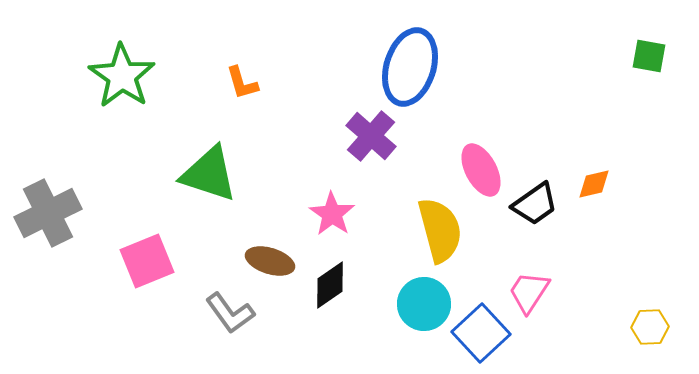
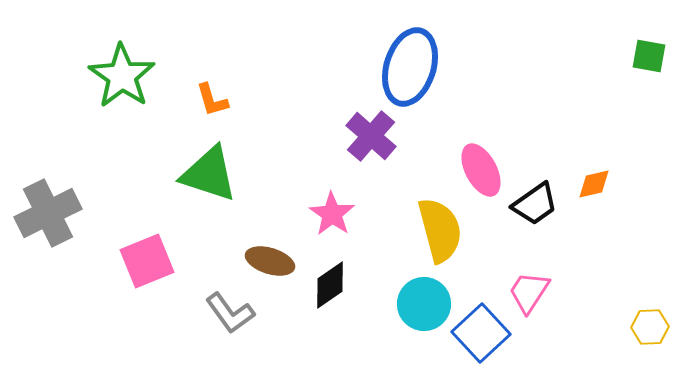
orange L-shape: moved 30 px left, 17 px down
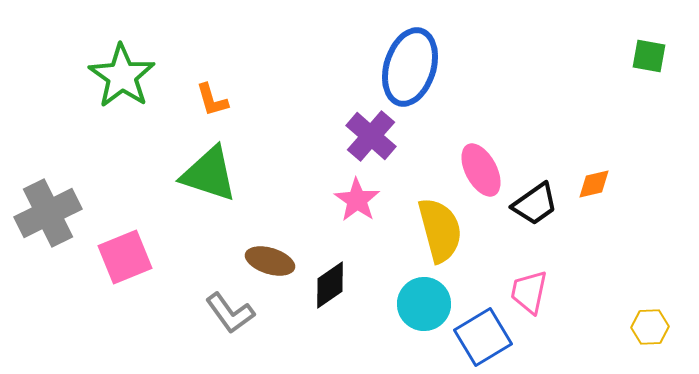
pink star: moved 25 px right, 14 px up
pink square: moved 22 px left, 4 px up
pink trapezoid: rotated 21 degrees counterclockwise
blue square: moved 2 px right, 4 px down; rotated 12 degrees clockwise
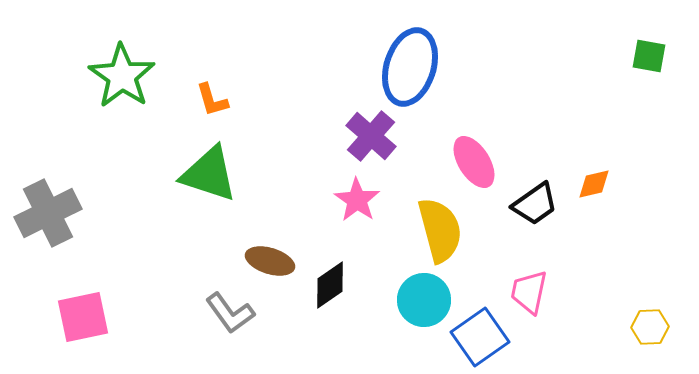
pink ellipse: moved 7 px left, 8 px up; rotated 4 degrees counterclockwise
pink square: moved 42 px left, 60 px down; rotated 10 degrees clockwise
cyan circle: moved 4 px up
blue square: moved 3 px left; rotated 4 degrees counterclockwise
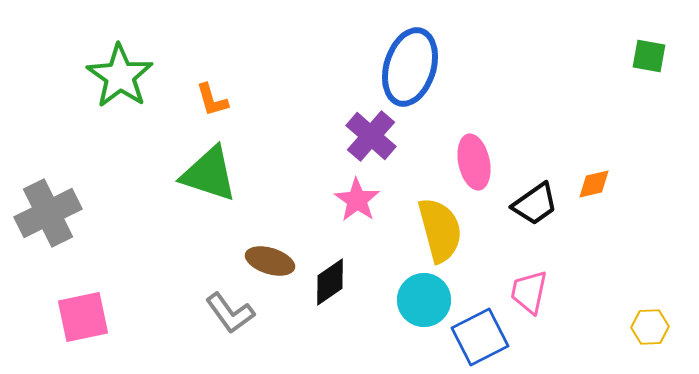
green star: moved 2 px left
pink ellipse: rotated 20 degrees clockwise
black diamond: moved 3 px up
blue square: rotated 8 degrees clockwise
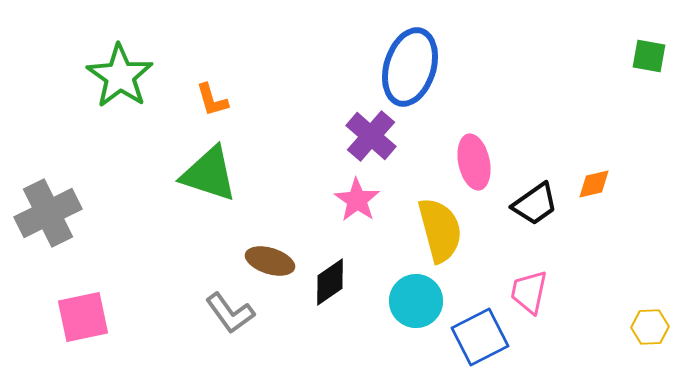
cyan circle: moved 8 px left, 1 px down
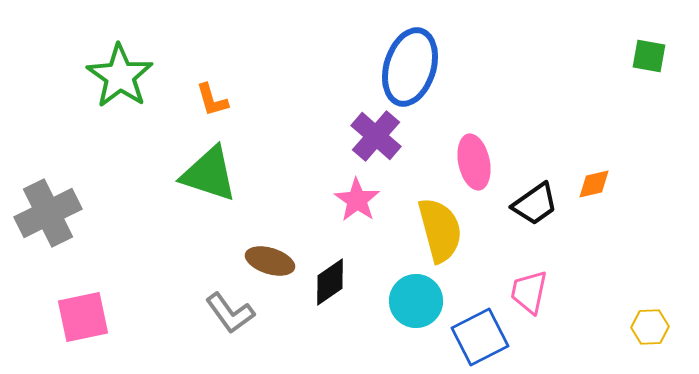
purple cross: moved 5 px right
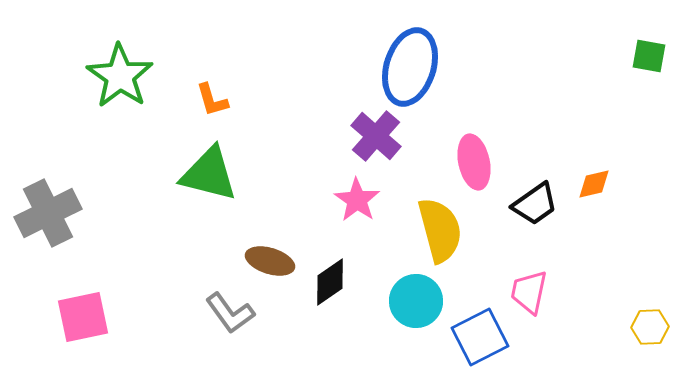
green triangle: rotated 4 degrees counterclockwise
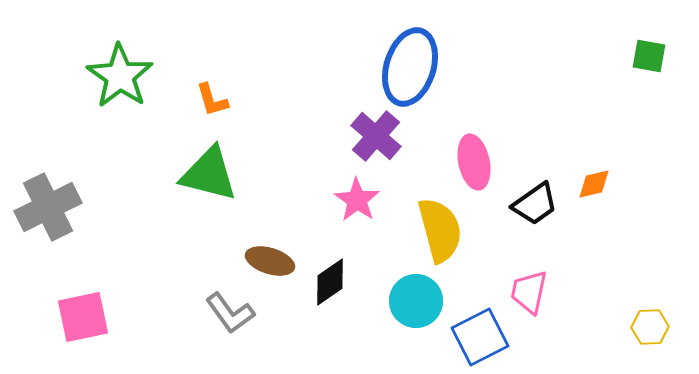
gray cross: moved 6 px up
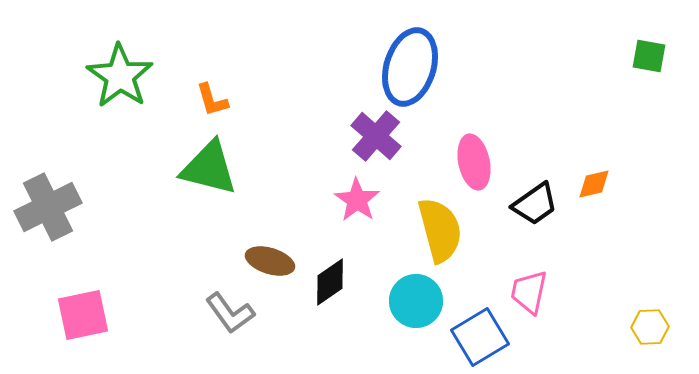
green triangle: moved 6 px up
pink square: moved 2 px up
blue square: rotated 4 degrees counterclockwise
